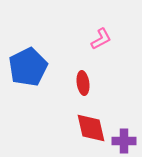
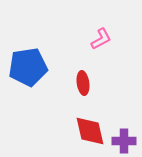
blue pentagon: rotated 18 degrees clockwise
red diamond: moved 1 px left, 3 px down
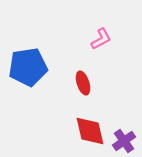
red ellipse: rotated 10 degrees counterclockwise
purple cross: rotated 35 degrees counterclockwise
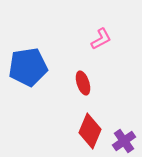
red diamond: rotated 36 degrees clockwise
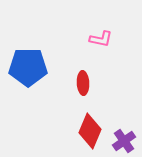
pink L-shape: rotated 40 degrees clockwise
blue pentagon: rotated 9 degrees clockwise
red ellipse: rotated 15 degrees clockwise
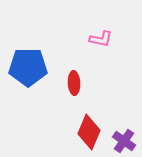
red ellipse: moved 9 px left
red diamond: moved 1 px left, 1 px down
purple cross: rotated 20 degrees counterclockwise
